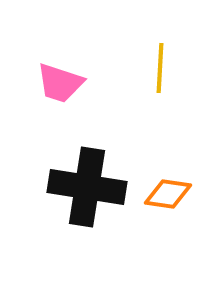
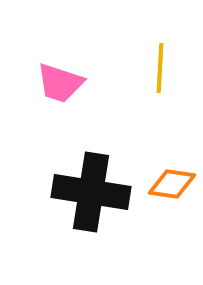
black cross: moved 4 px right, 5 px down
orange diamond: moved 4 px right, 10 px up
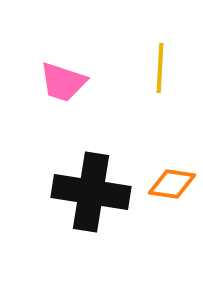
pink trapezoid: moved 3 px right, 1 px up
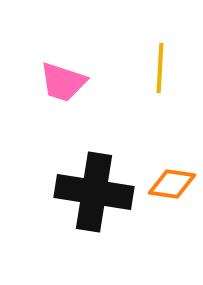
black cross: moved 3 px right
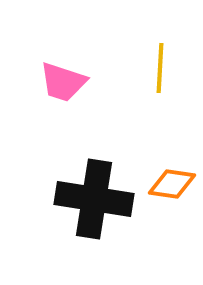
black cross: moved 7 px down
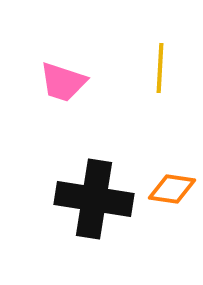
orange diamond: moved 5 px down
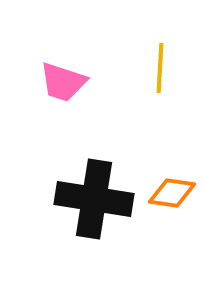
orange diamond: moved 4 px down
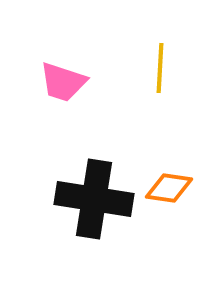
orange diamond: moved 3 px left, 5 px up
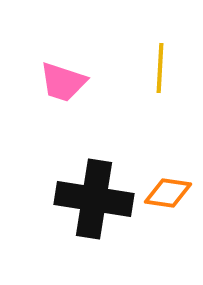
orange diamond: moved 1 px left, 5 px down
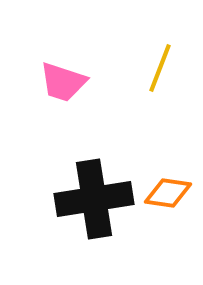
yellow line: rotated 18 degrees clockwise
black cross: rotated 18 degrees counterclockwise
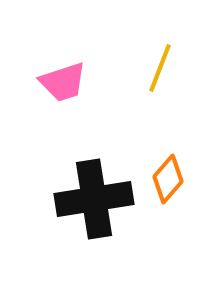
pink trapezoid: rotated 36 degrees counterclockwise
orange diamond: moved 14 px up; rotated 57 degrees counterclockwise
